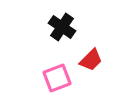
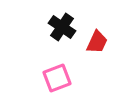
red trapezoid: moved 6 px right, 18 px up; rotated 20 degrees counterclockwise
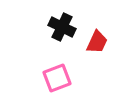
black cross: rotated 8 degrees counterclockwise
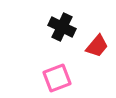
red trapezoid: moved 4 px down; rotated 15 degrees clockwise
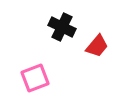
pink square: moved 22 px left
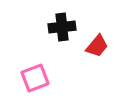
black cross: rotated 32 degrees counterclockwise
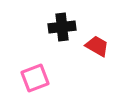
red trapezoid: rotated 100 degrees counterclockwise
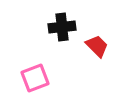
red trapezoid: rotated 15 degrees clockwise
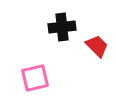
pink square: rotated 8 degrees clockwise
